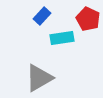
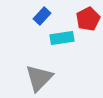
red pentagon: rotated 20 degrees clockwise
gray triangle: rotated 16 degrees counterclockwise
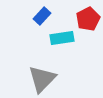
gray triangle: moved 3 px right, 1 px down
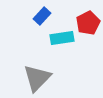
red pentagon: moved 4 px down
gray triangle: moved 5 px left, 1 px up
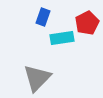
blue rectangle: moved 1 px right, 1 px down; rotated 24 degrees counterclockwise
red pentagon: moved 1 px left
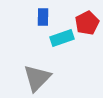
blue rectangle: rotated 18 degrees counterclockwise
cyan rectangle: rotated 10 degrees counterclockwise
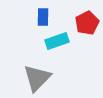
cyan rectangle: moved 5 px left, 3 px down
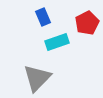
blue rectangle: rotated 24 degrees counterclockwise
cyan rectangle: moved 1 px down
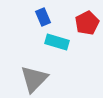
cyan rectangle: rotated 35 degrees clockwise
gray triangle: moved 3 px left, 1 px down
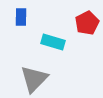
blue rectangle: moved 22 px left; rotated 24 degrees clockwise
cyan rectangle: moved 4 px left
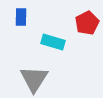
gray triangle: rotated 12 degrees counterclockwise
